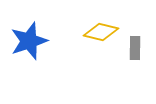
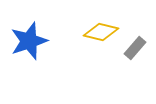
gray rectangle: rotated 40 degrees clockwise
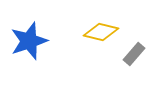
gray rectangle: moved 1 px left, 6 px down
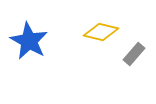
blue star: rotated 24 degrees counterclockwise
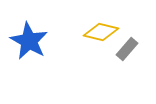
gray rectangle: moved 7 px left, 5 px up
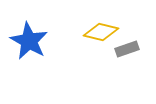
gray rectangle: rotated 30 degrees clockwise
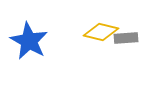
gray rectangle: moved 1 px left, 11 px up; rotated 15 degrees clockwise
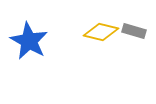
gray rectangle: moved 8 px right, 7 px up; rotated 20 degrees clockwise
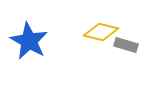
gray rectangle: moved 8 px left, 14 px down
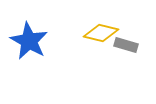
yellow diamond: moved 1 px down
